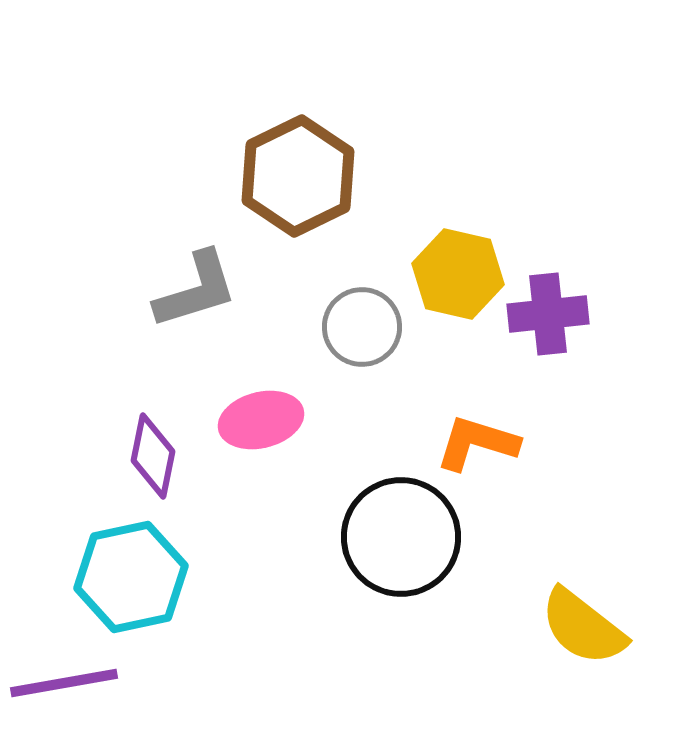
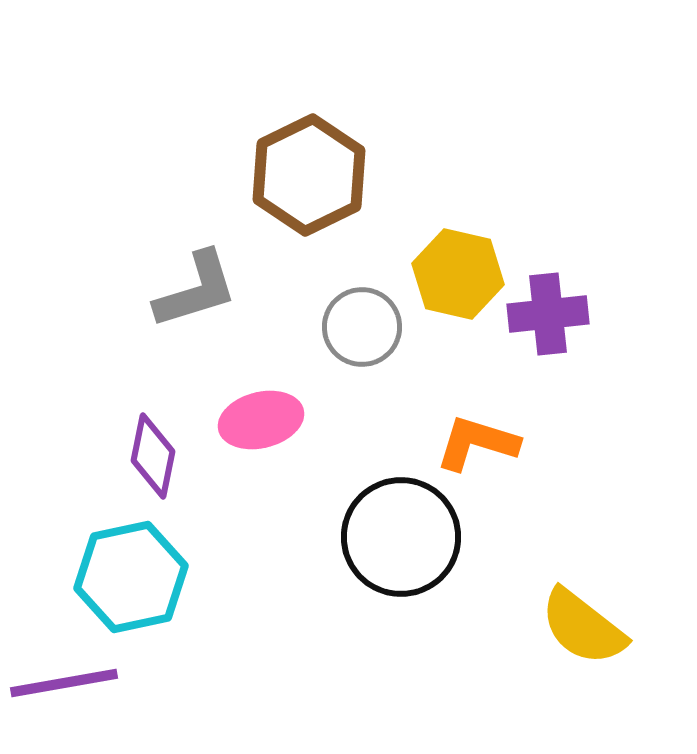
brown hexagon: moved 11 px right, 1 px up
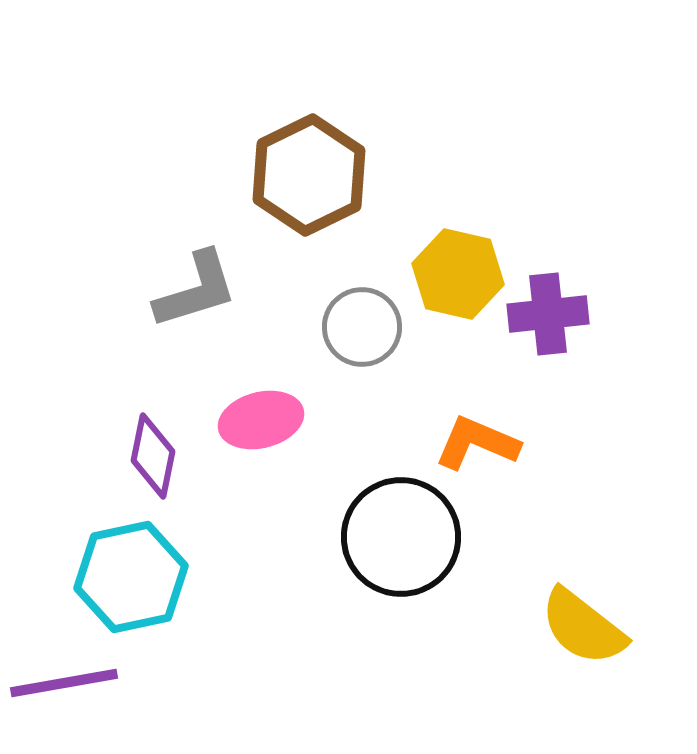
orange L-shape: rotated 6 degrees clockwise
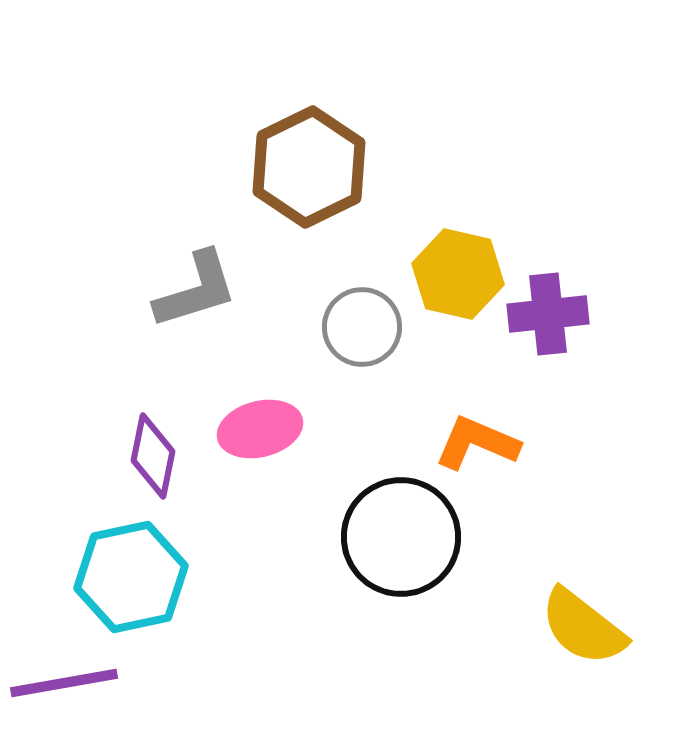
brown hexagon: moved 8 px up
pink ellipse: moved 1 px left, 9 px down
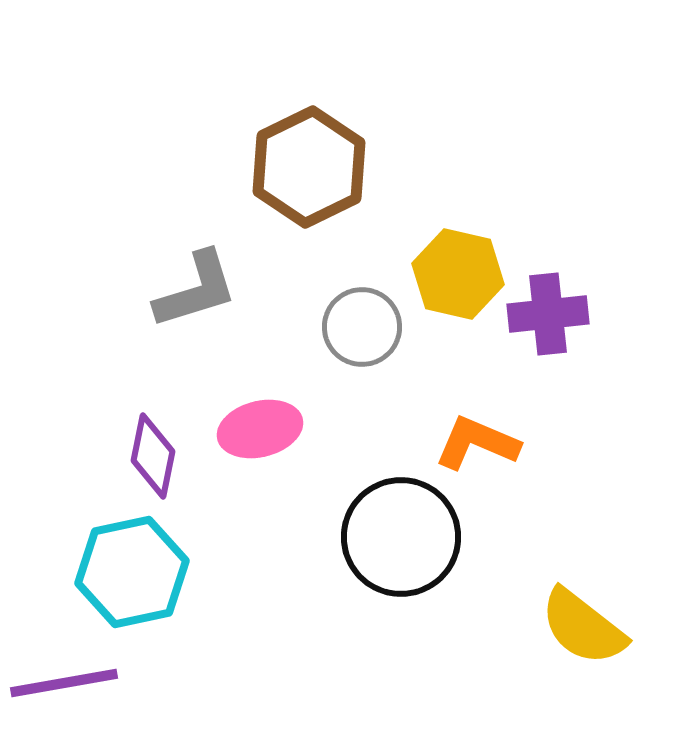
cyan hexagon: moved 1 px right, 5 px up
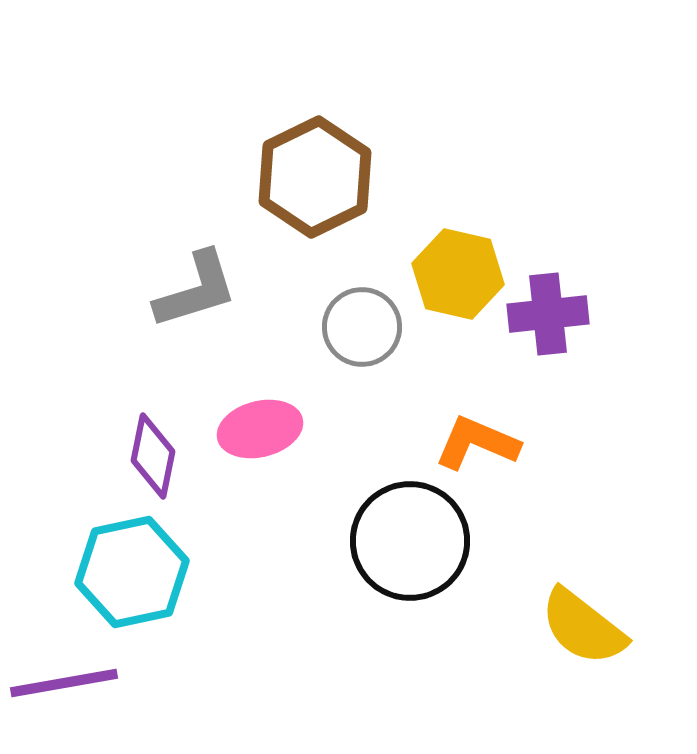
brown hexagon: moved 6 px right, 10 px down
black circle: moved 9 px right, 4 px down
